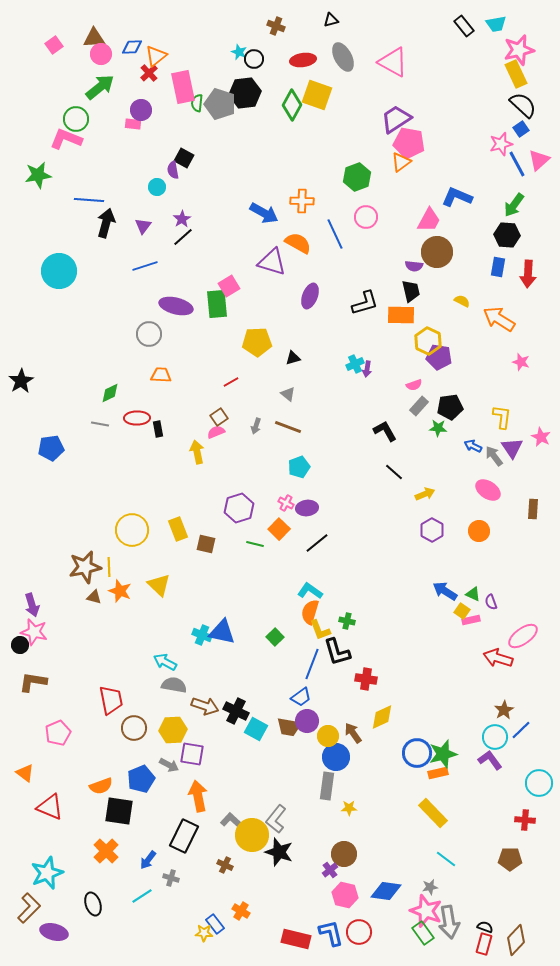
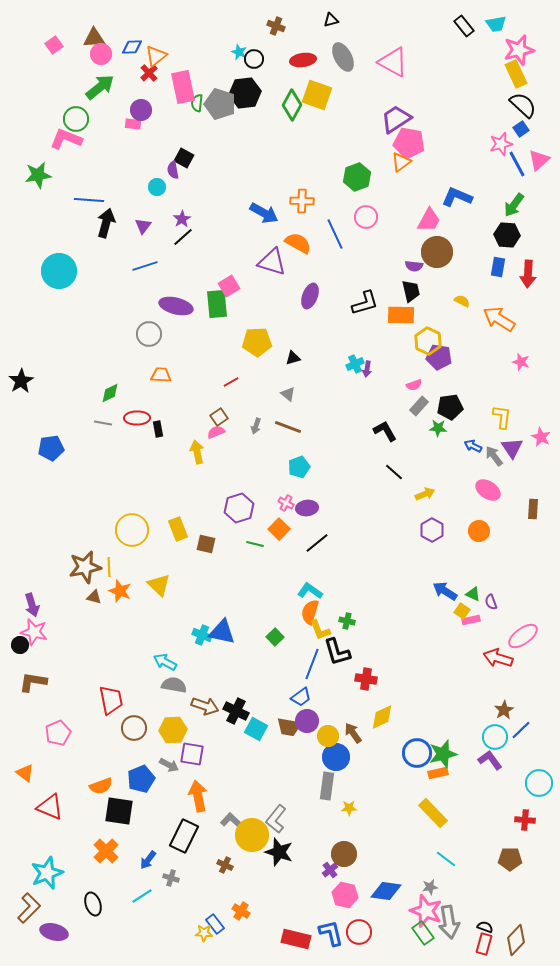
gray line at (100, 424): moved 3 px right, 1 px up
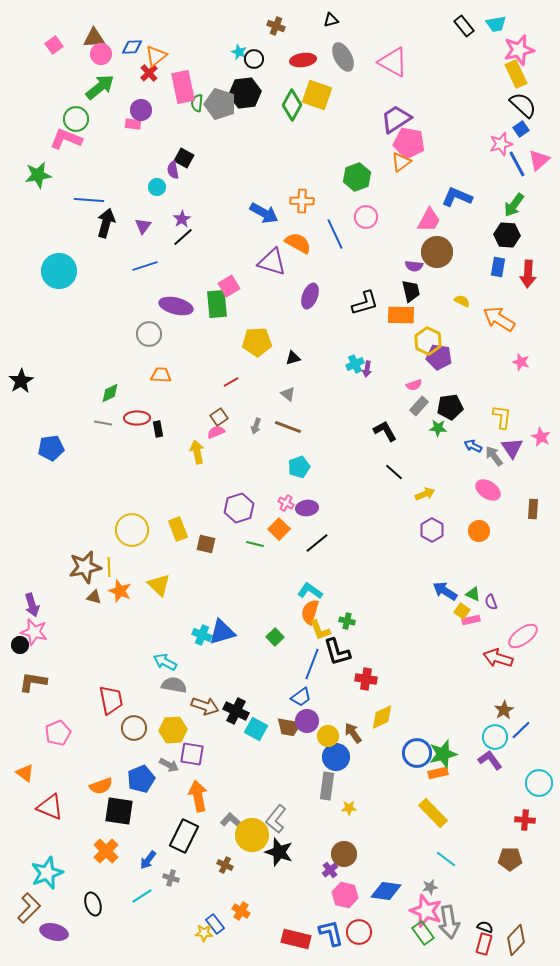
blue triangle at (222, 632): rotated 28 degrees counterclockwise
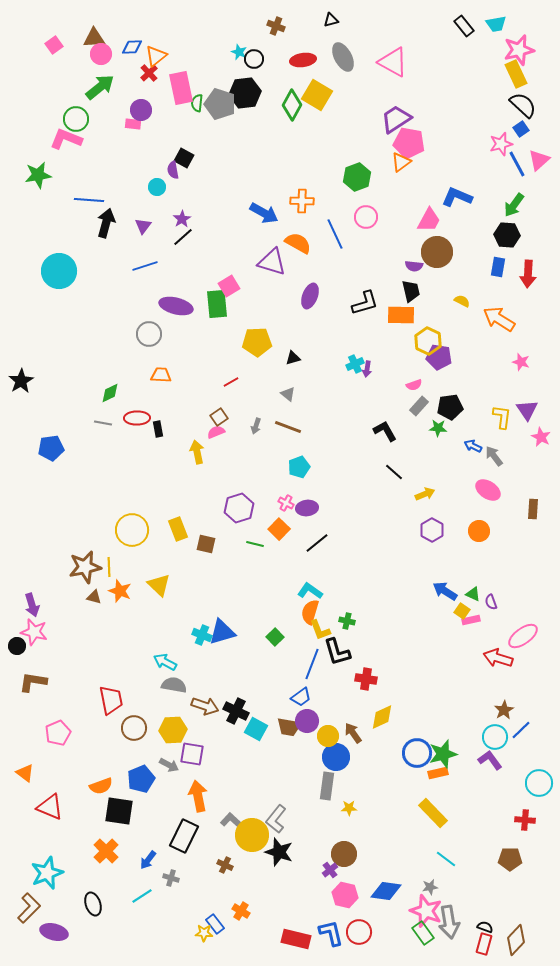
pink rectangle at (183, 87): moved 2 px left, 1 px down
yellow square at (317, 95): rotated 12 degrees clockwise
purple triangle at (512, 448): moved 15 px right, 38 px up
black circle at (20, 645): moved 3 px left, 1 px down
